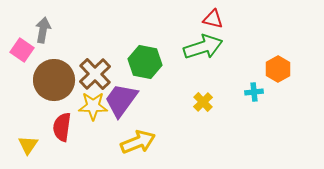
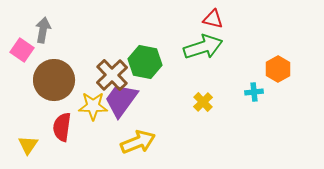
brown cross: moved 17 px right, 1 px down
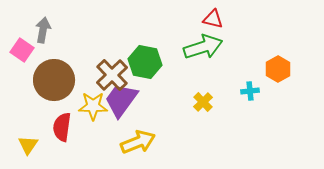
cyan cross: moved 4 px left, 1 px up
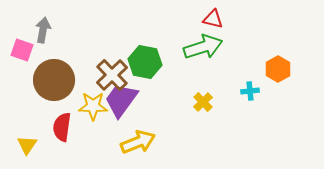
pink square: rotated 15 degrees counterclockwise
yellow triangle: moved 1 px left
